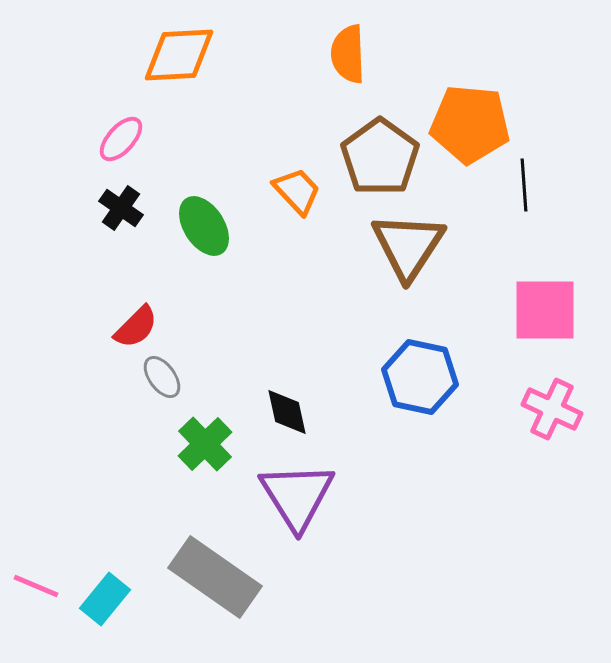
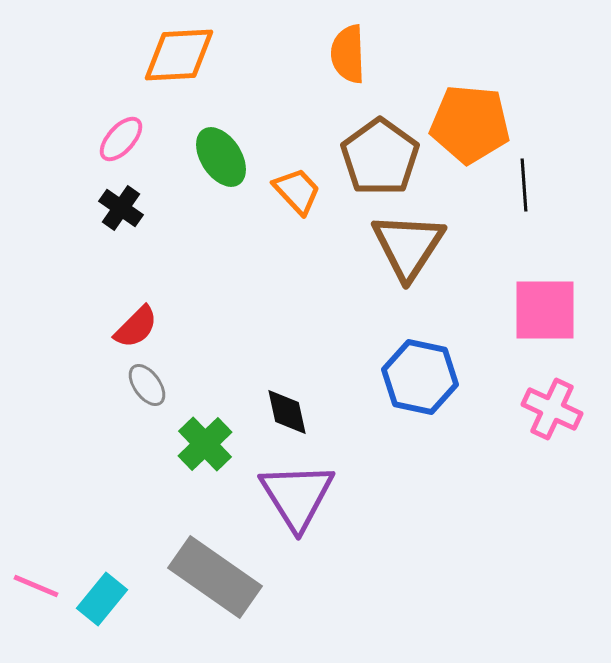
green ellipse: moved 17 px right, 69 px up
gray ellipse: moved 15 px left, 8 px down
cyan rectangle: moved 3 px left
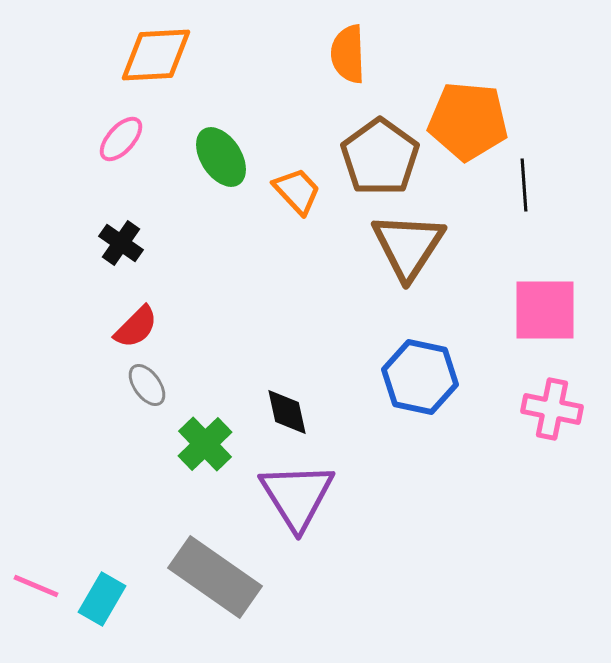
orange diamond: moved 23 px left
orange pentagon: moved 2 px left, 3 px up
black cross: moved 35 px down
pink cross: rotated 14 degrees counterclockwise
cyan rectangle: rotated 9 degrees counterclockwise
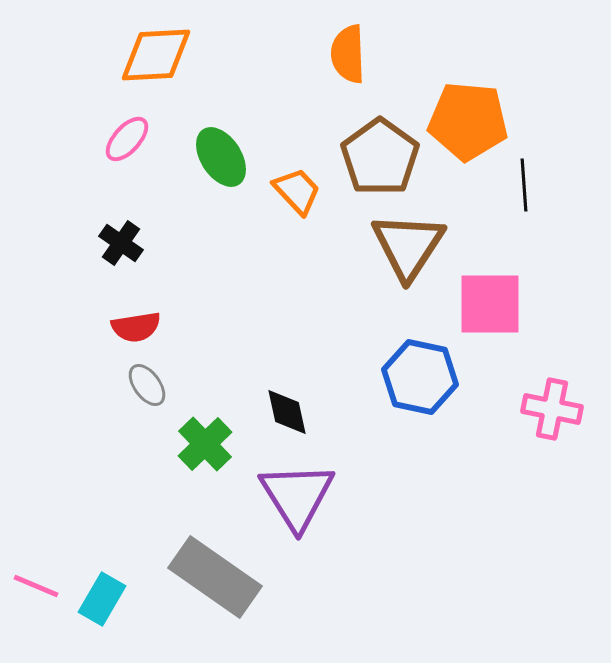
pink ellipse: moved 6 px right
pink square: moved 55 px left, 6 px up
red semicircle: rotated 36 degrees clockwise
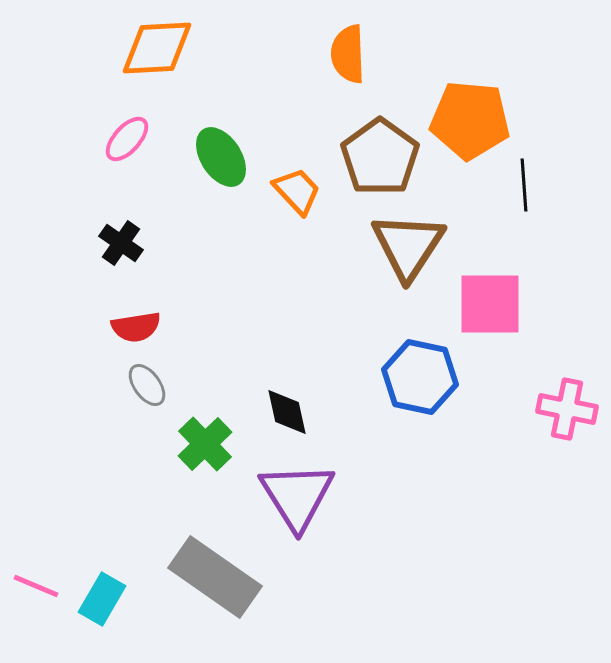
orange diamond: moved 1 px right, 7 px up
orange pentagon: moved 2 px right, 1 px up
pink cross: moved 15 px right
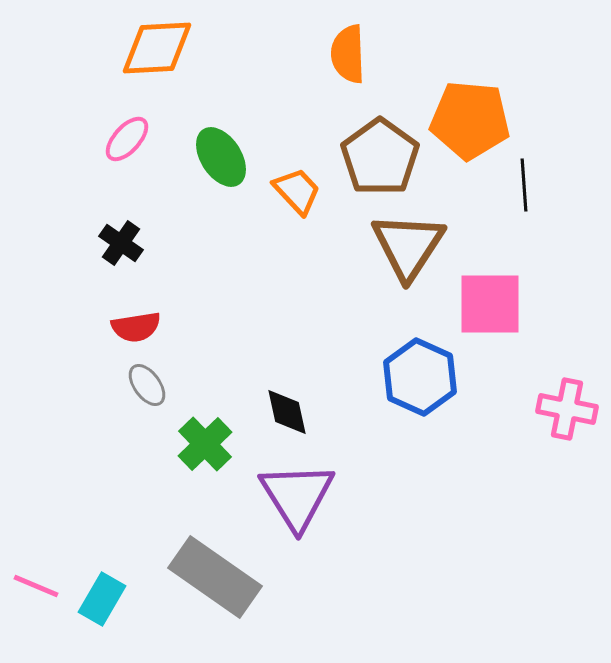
blue hexagon: rotated 12 degrees clockwise
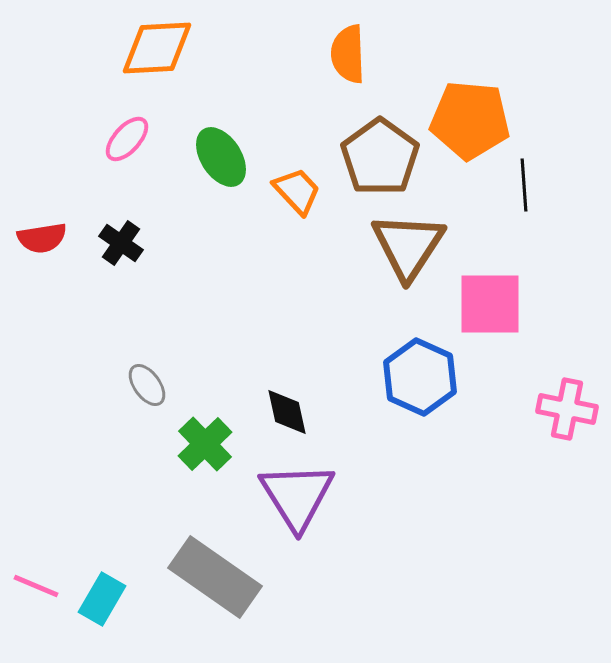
red semicircle: moved 94 px left, 89 px up
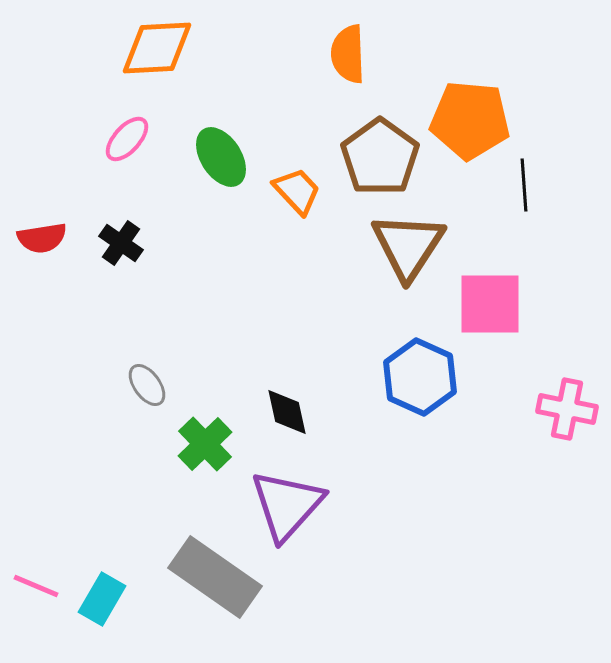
purple triangle: moved 10 px left, 9 px down; rotated 14 degrees clockwise
